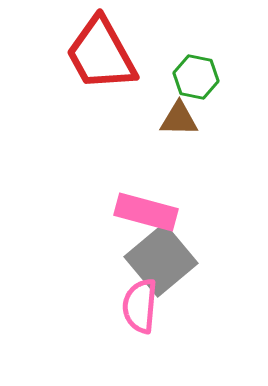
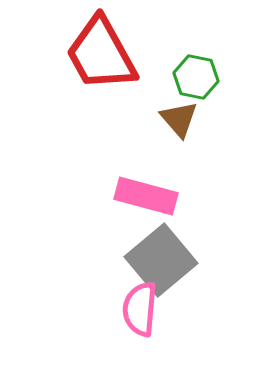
brown triangle: rotated 48 degrees clockwise
pink rectangle: moved 16 px up
pink semicircle: moved 3 px down
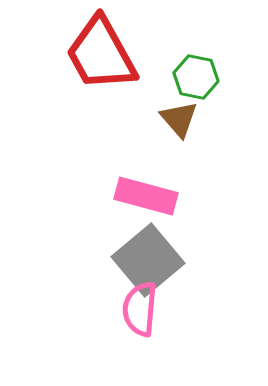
gray square: moved 13 px left
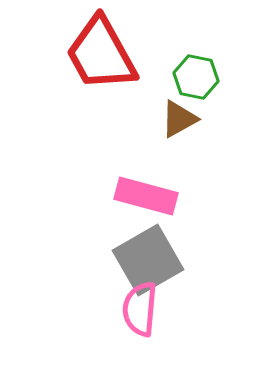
brown triangle: rotated 42 degrees clockwise
gray square: rotated 10 degrees clockwise
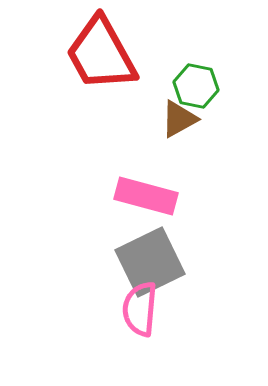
green hexagon: moved 9 px down
gray square: moved 2 px right, 2 px down; rotated 4 degrees clockwise
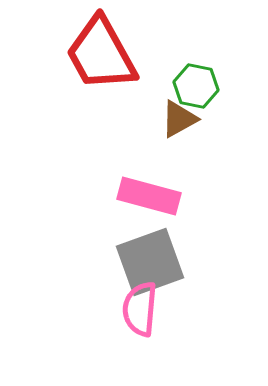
pink rectangle: moved 3 px right
gray square: rotated 6 degrees clockwise
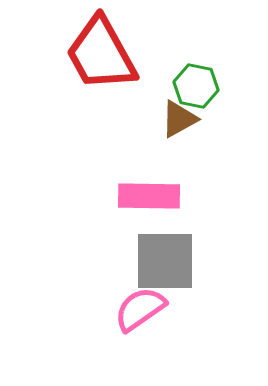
pink rectangle: rotated 14 degrees counterclockwise
gray square: moved 15 px right, 1 px up; rotated 20 degrees clockwise
pink semicircle: rotated 50 degrees clockwise
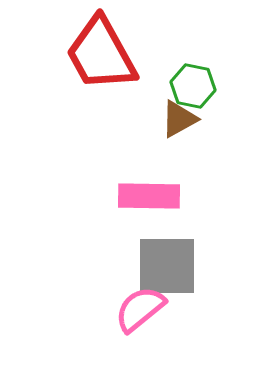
green hexagon: moved 3 px left
gray square: moved 2 px right, 5 px down
pink semicircle: rotated 4 degrees counterclockwise
